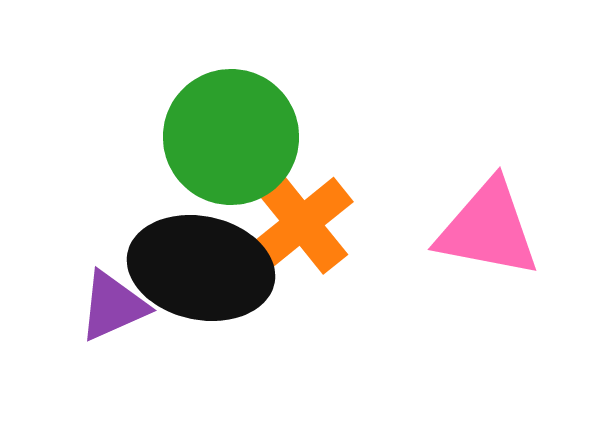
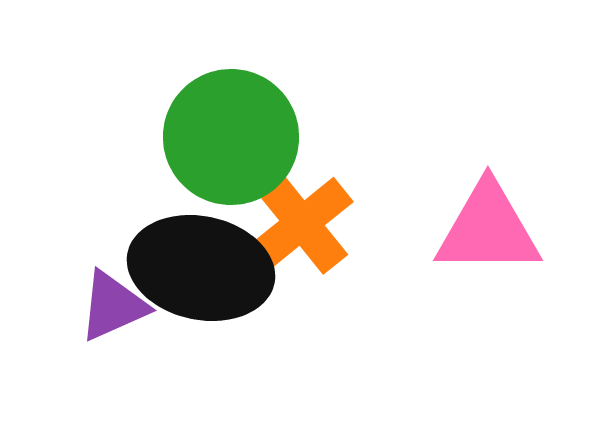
pink triangle: rotated 11 degrees counterclockwise
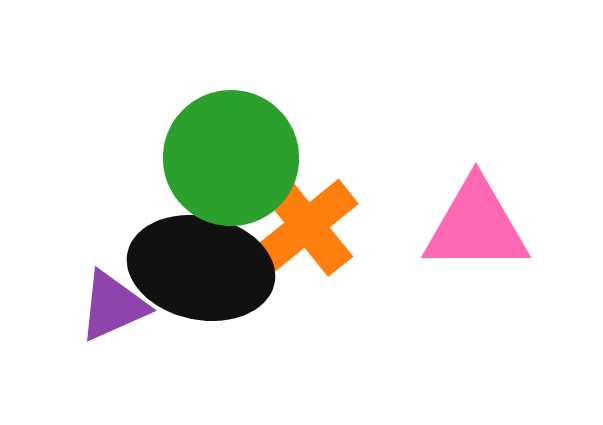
green circle: moved 21 px down
orange cross: moved 5 px right, 2 px down
pink triangle: moved 12 px left, 3 px up
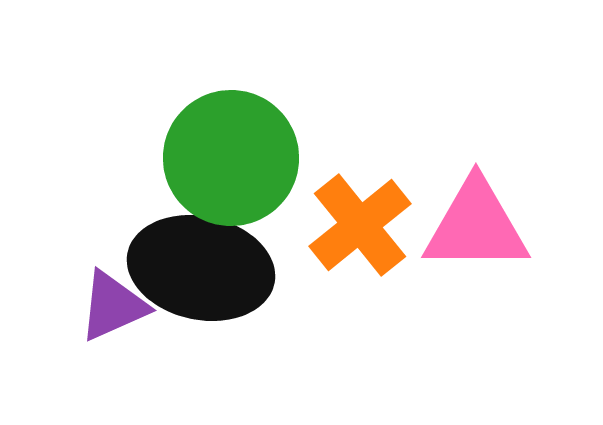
orange cross: moved 53 px right
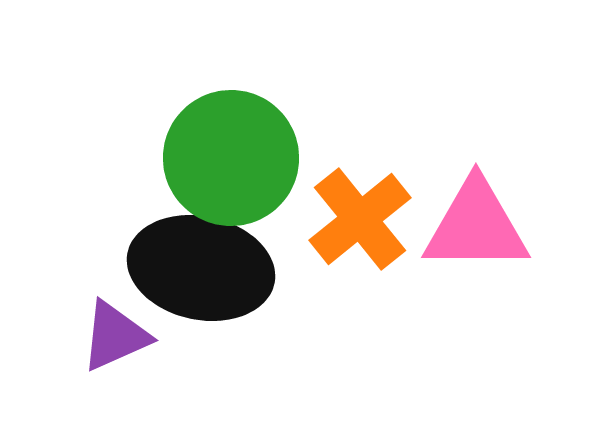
orange cross: moved 6 px up
purple triangle: moved 2 px right, 30 px down
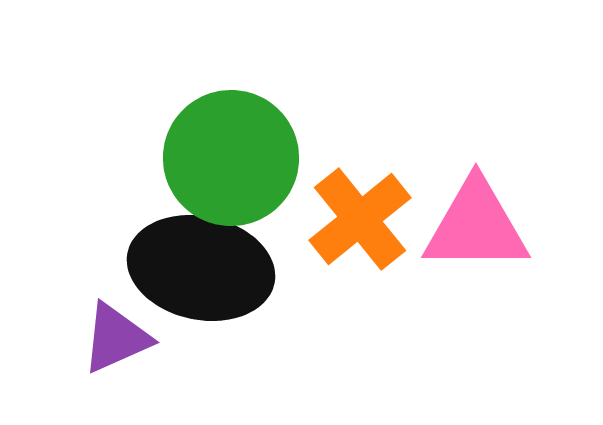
purple triangle: moved 1 px right, 2 px down
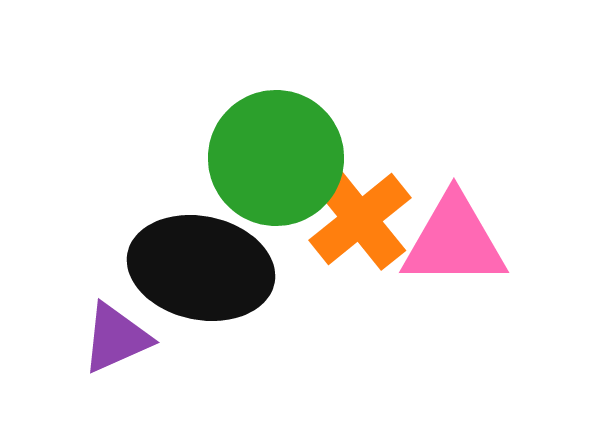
green circle: moved 45 px right
pink triangle: moved 22 px left, 15 px down
